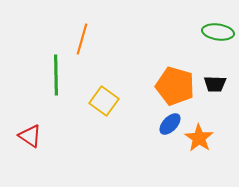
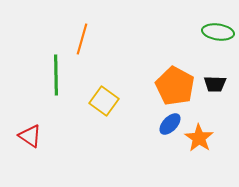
orange pentagon: rotated 12 degrees clockwise
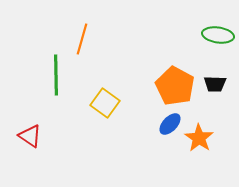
green ellipse: moved 3 px down
yellow square: moved 1 px right, 2 px down
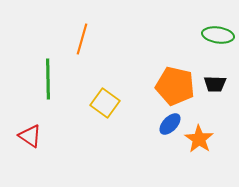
green line: moved 8 px left, 4 px down
orange pentagon: rotated 15 degrees counterclockwise
orange star: moved 1 px down
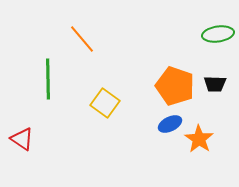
green ellipse: moved 1 px up; rotated 16 degrees counterclockwise
orange line: rotated 56 degrees counterclockwise
orange pentagon: rotated 6 degrees clockwise
blue ellipse: rotated 20 degrees clockwise
red triangle: moved 8 px left, 3 px down
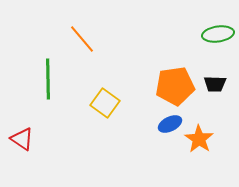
orange pentagon: rotated 27 degrees counterclockwise
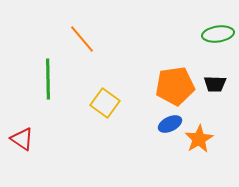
orange star: rotated 8 degrees clockwise
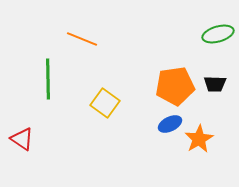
green ellipse: rotated 8 degrees counterclockwise
orange line: rotated 28 degrees counterclockwise
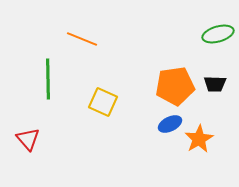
yellow square: moved 2 px left, 1 px up; rotated 12 degrees counterclockwise
red triangle: moved 6 px right; rotated 15 degrees clockwise
